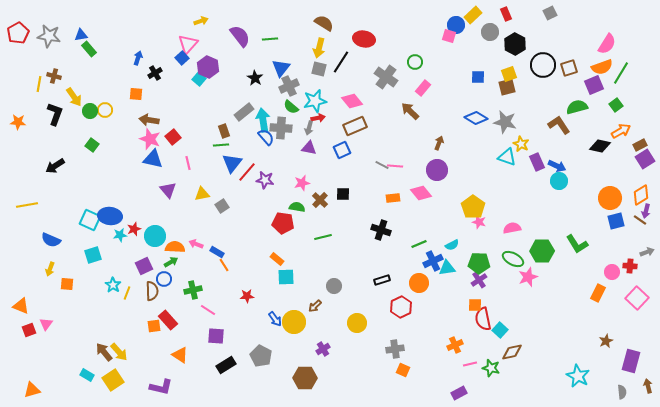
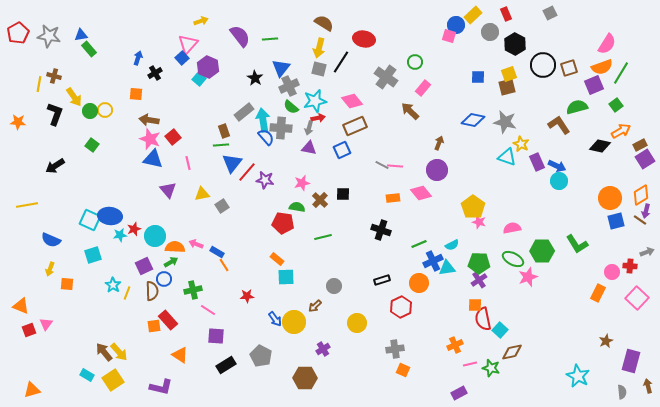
blue diamond at (476, 118): moved 3 px left, 2 px down; rotated 20 degrees counterclockwise
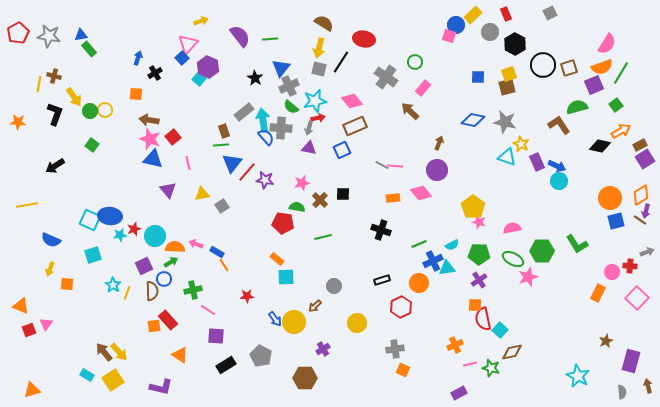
green pentagon at (479, 263): moved 9 px up
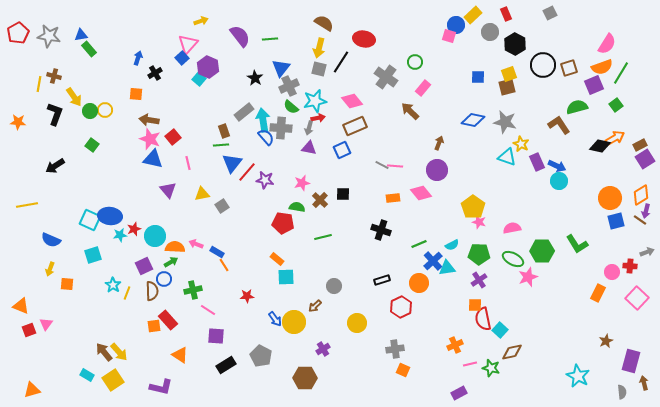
orange arrow at (621, 131): moved 6 px left, 7 px down
blue cross at (433, 261): rotated 18 degrees counterclockwise
brown arrow at (648, 386): moved 4 px left, 3 px up
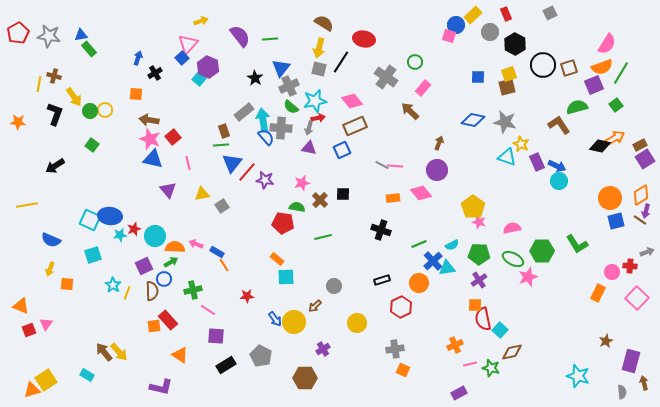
cyan star at (578, 376): rotated 10 degrees counterclockwise
yellow square at (113, 380): moved 67 px left
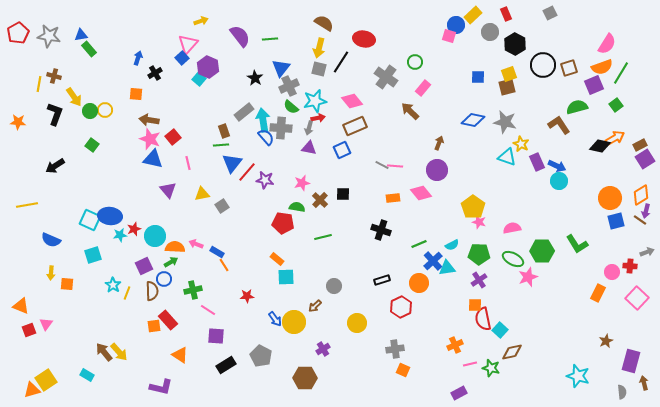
yellow arrow at (50, 269): moved 1 px right, 4 px down; rotated 16 degrees counterclockwise
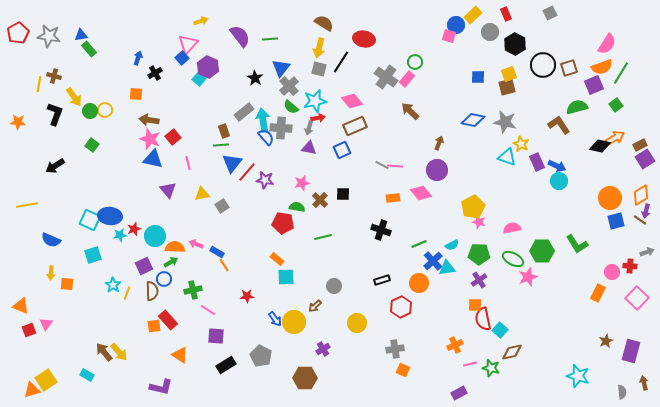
gray cross at (289, 86): rotated 18 degrees counterclockwise
pink rectangle at (423, 88): moved 16 px left, 9 px up
yellow pentagon at (473, 207): rotated 10 degrees clockwise
purple rectangle at (631, 361): moved 10 px up
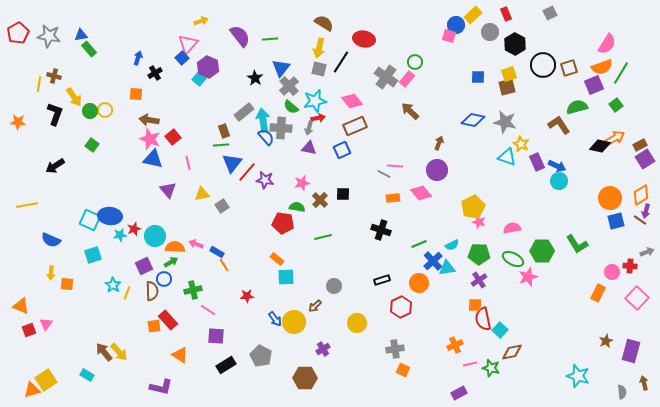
gray line at (382, 165): moved 2 px right, 9 px down
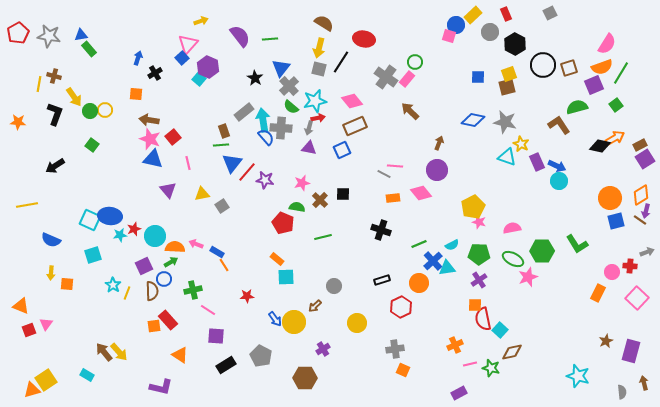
red pentagon at (283, 223): rotated 15 degrees clockwise
